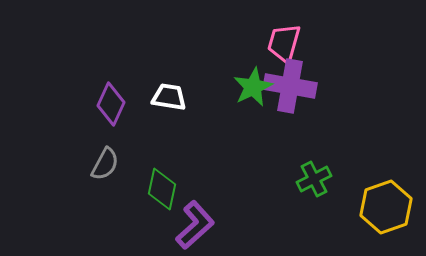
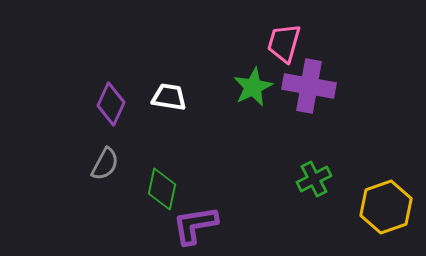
purple cross: moved 19 px right
purple L-shape: rotated 147 degrees counterclockwise
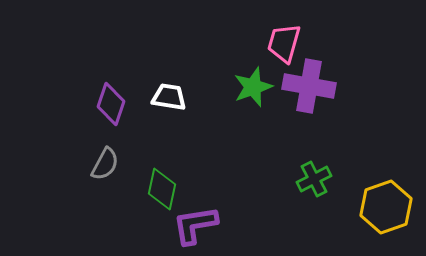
green star: rotated 6 degrees clockwise
purple diamond: rotated 6 degrees counterclockwise
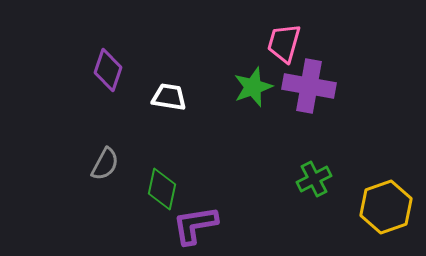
purple diamond: moved 3 px left, 34 px up
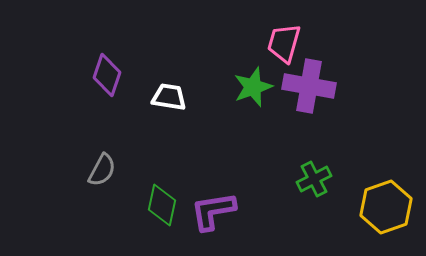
purple diamond: moved 1 px left, 5 px down
gray semicircle: moved 3 px left, 6 px down
green diamond: moved 16 px down
purple L-shape: moved 18 px right, 14 px up
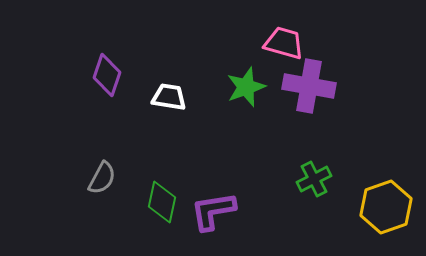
pink trapezoid: rotated 90 degrees clockwise
green star: moved 7 px left
gray semicircle: moved 8 px down
green diamond: moved 3 px up
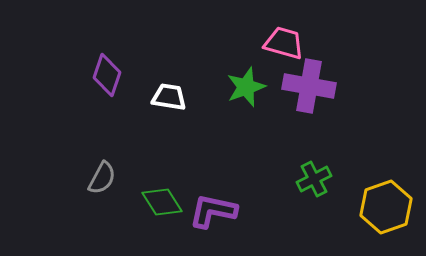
green diamond: rotated 45 degrees counterclockwise
purple L-shape: rotated 21 degrees clockwise
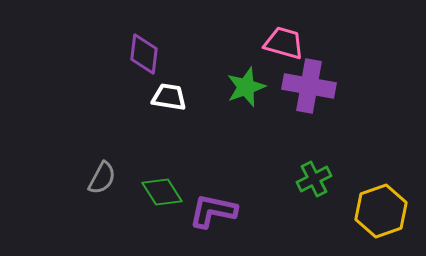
purple diamond: moved 37 px right, 21 px up; rotated 12 degrees counterclockwise
green diamond: moved 10 px up
yellow hexagon: moved 5 px left, 4 px down
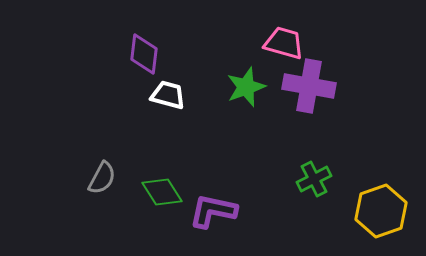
white trapezoid: moved 1 px left, 2 px up; rotated 6 degrees clockwise
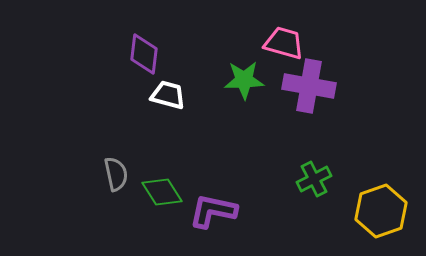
green star: moved 2 px left, 7 px up; rotated 18 degrees clockwise
gray semicircle: moved 14 px right, 4 px up; rotated 40 degrees counterclockwise
